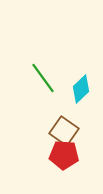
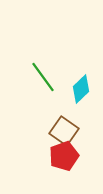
green line: moved 1 px up
red pentagon: moved 1 px down; rotated 24 degrees counterclockwise
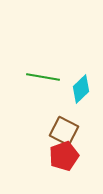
green line: rotated 44 degrees counterclockwise
brown square: rotated 8 degrees counterclockwise
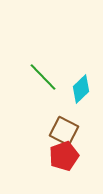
green line: rotated 36 degrees clockwise
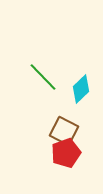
red pentagon: moved 2 px right, 3 px up
